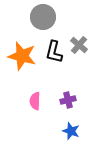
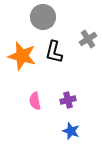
gray cross: moved 9 px right, 6 px up; rotated 18 degrees clockwise
pink semicircle: rotated 12 degrees counterclockwise
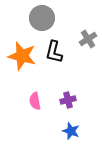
gray circle: moved 1 px left, 1 px down
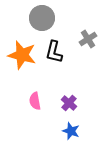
orange star: moved 1 px up
purple cross: moved 1 px right, 3 px down; rotated 35 degrees counterclockwise
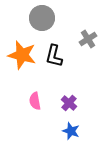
black L-shape: moved 4 px down
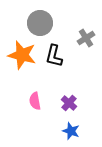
gray circle: moved 2 px left, 5 px down
gray cross: moved 2 px left, 1 px up
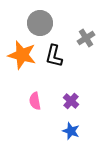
purple cross: moved 2 px right, 2 px up
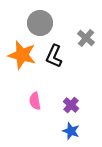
gray cross: rotated 18 degrees counterclockwise
black L-shape: rotated 10 degrees clockwise
purple cross: moved 4 px down
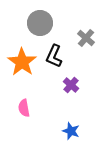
orange star: moved 7 px down; rotated 20 degrees clockwise
pink semicircle: moved 11 px left, 7 px down
purple cross: moved 20 px up
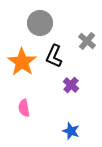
gray cross: moved 1 px right, 3 px down
